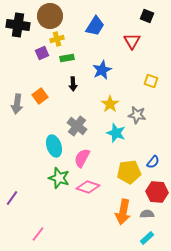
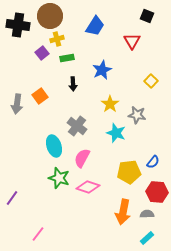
purple square: rotated 16 degrees counterclockwise
yellow square: rotated 24 degrees clockwise
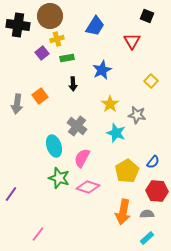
yellow pentagon: moved 2 px left, 1 px up; rotated 25 degrees counterclockwise
red hexagon: moved 1 px up
purple line: moved 1 px left, 4 px up
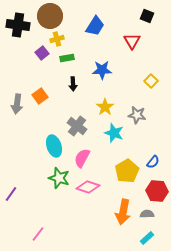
blue star: rotated 24 degrees clockwise
yellow star: moved 5 px left, 3 px down
cyan star: moved 2 px left
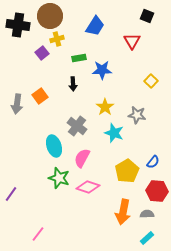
green rectangle: moved 12 px right
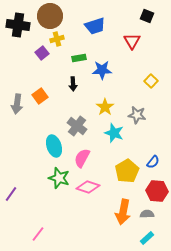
blue trapezoid: rotated 40 degrees clockwise
